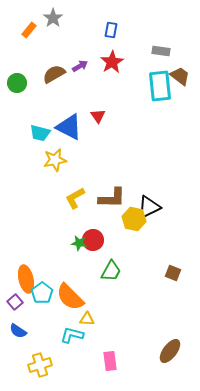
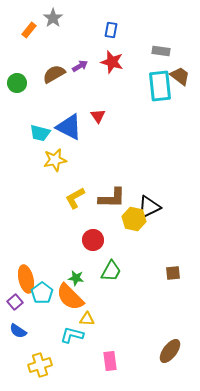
red star: rotated 25 degrees counterclockwise
green star: moved 3 px left, 35 px down
brown square: rotated 28 degrees counterclockwise
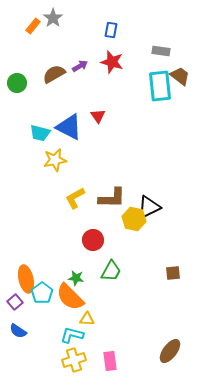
orange rectangle: moved 4 px right, 4 px up
yellow cross: moved 34 px right, 5 px up
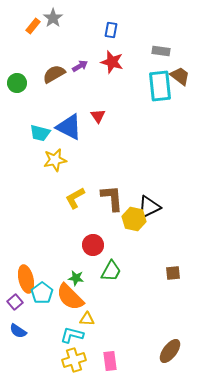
brown L-shape: rotated 96 degrees counterclockwise
red circle: moved 5 px down
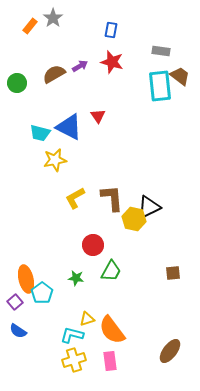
orange rectangle: moved 3 px left
orange semicircle: moved 42 px right, 33 px down; rotated 8 degrees clockwise
yellow triangle: rotated 21 degrees counterclockwise
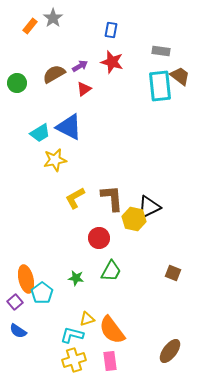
red triangle: moved 14 px left, 27 px up; rotated 28 degrees clockwise
cyan trapezoid: rotated 45 degrees counterclockwise
red circle: moved 6 px right, 7 px up
brown square: rotated 28 degrees clockwise
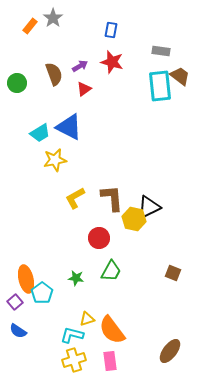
brown semicircle: rotated 100 degrees clockwise
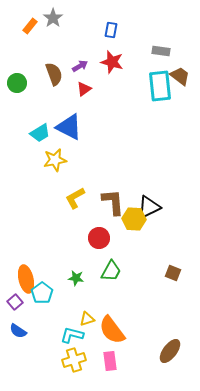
brown L-shape: moved 1 px right, 4 px down
yellow hexagon: rotated 10 degrees counterclockwise
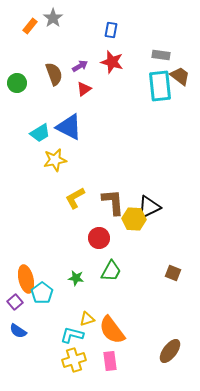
gray rectangle: moved 4 px down
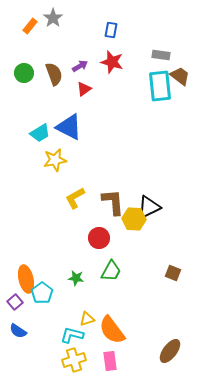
green circle: moved 7 px right, 10 px up
